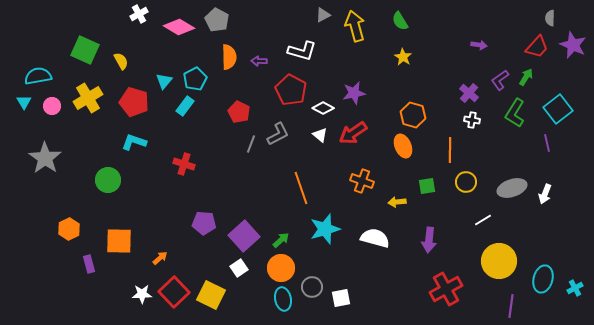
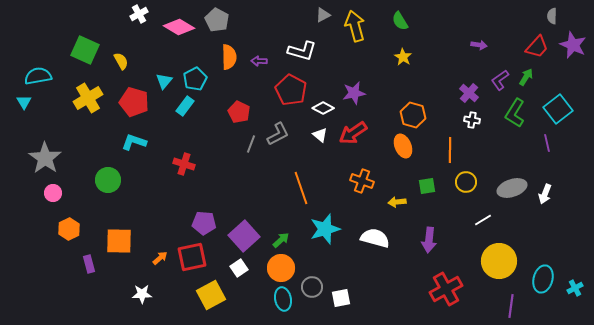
gray semicircle at (550, 18): moved 2 px right, 2 px up
pink circle at (52, 106): moved 1 px right, 87 px down
red square at (174, 292): moved 18 px right, 35 px up; rotated 32 degrees clockwise
yellow square at (211, 295): rotated 36 degrees clockwise
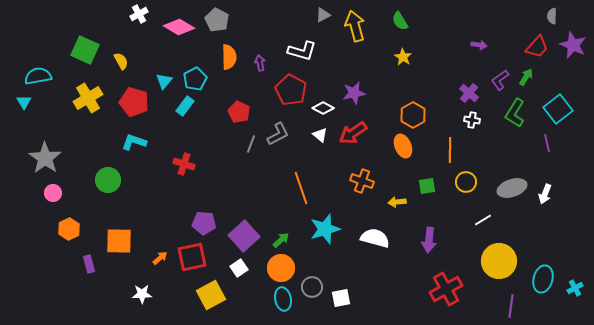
purple arrow at (259, 61): moved 1 px right, 2 px down; rotated 77 degrees clockwise
orange hexagon at (413, 115): rotated 15 degrees clockwise
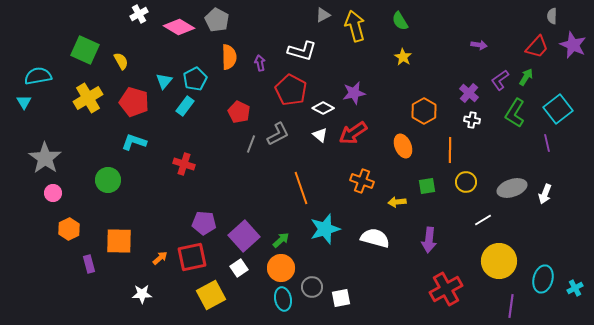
orange hexagon at (413, 115): moved 11 px right, 4 px up
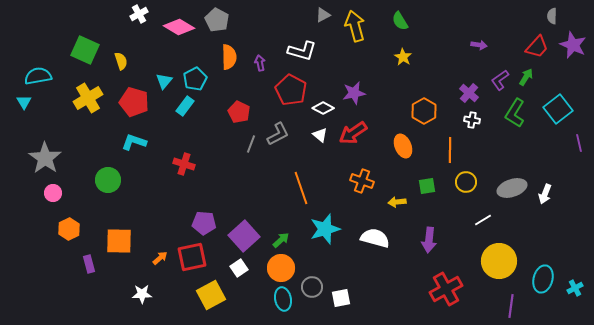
yellow semicircle at (121, 61): rotated 12 degrees clockwise
purple line at (547, 143): moved 32 px right
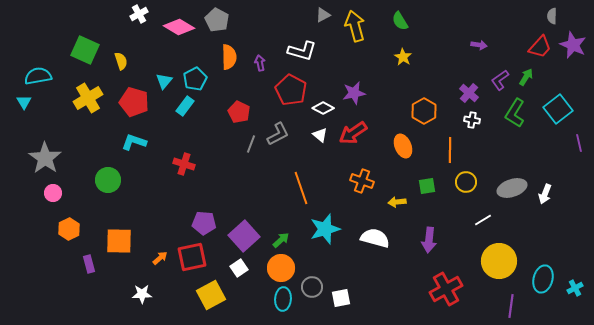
red trapezoid at (537, 47): moved 3 px right
cyan ellipse at (283, 299): rotated 15 degrees clockwise
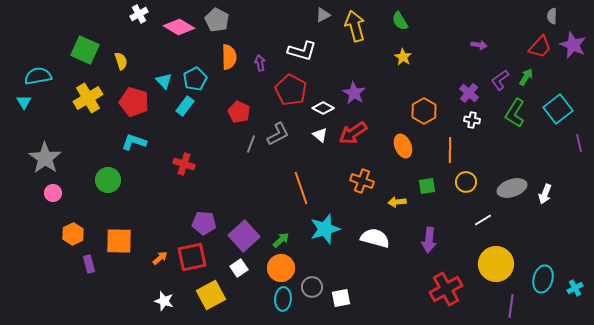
cyan triangle at (164, 81): rotated 24 degrees counterclockwise
purple star at (354, 93): rotated 30 degrees counterclockwise
orange hexagon at (69, 229): moved 4 px right, 5 px down
yellow circle at (499, 261): moved 3 px left, 3 px down
white star at (142, 294): moved 22 px right, 7 px down; rotated 18 degrees clockwise
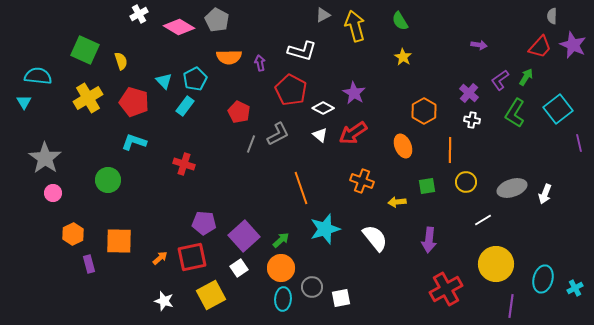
orange semicircle at (229, 57): rotated 90 degrees clockwise
cyan semicircle at (38, 76): rotated 16 degrees clockwise
white semicircle at (375, 238): rotated 36 degrees clockwise
